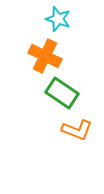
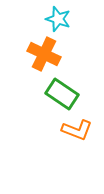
orange cross: moved 1 px left, 2 px up
green rectangle: moved 1 px down
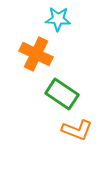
cyan star: rotated 15 degrees counterclockwise
orange cross: moved 8 px left
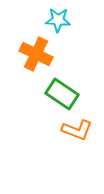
cyan star: moved 1 px down
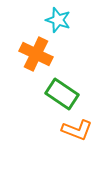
cyan star: rotated 15 degrees clockwise
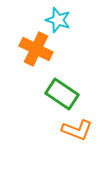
orange cross: moved 5 px up
